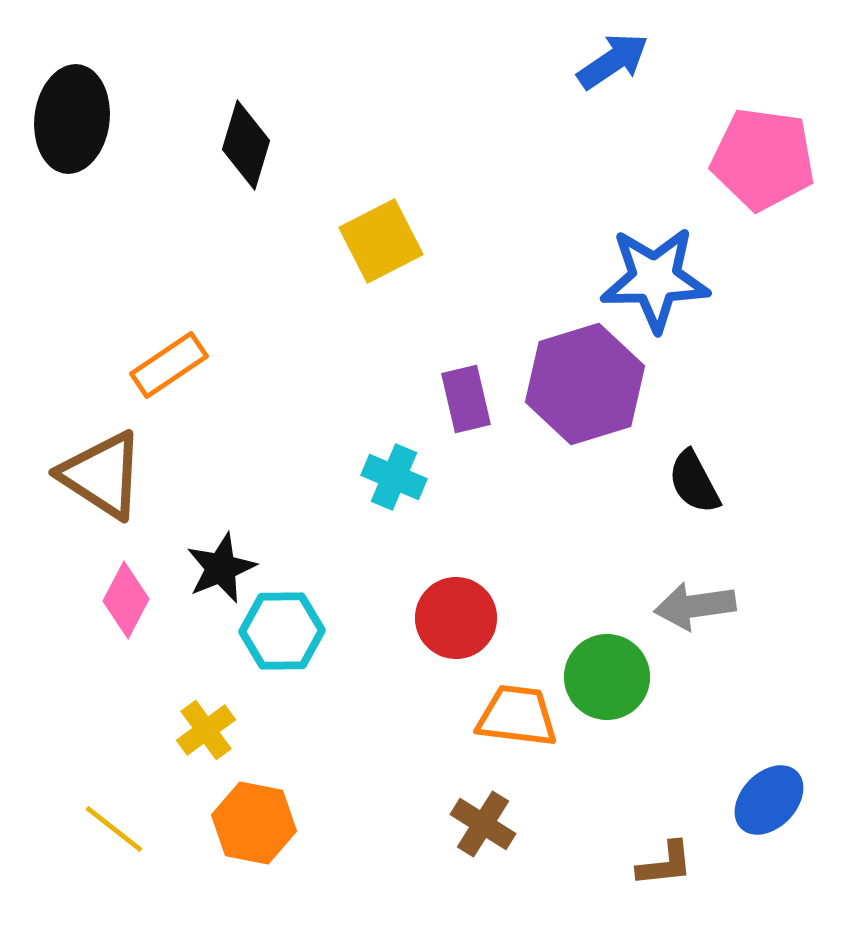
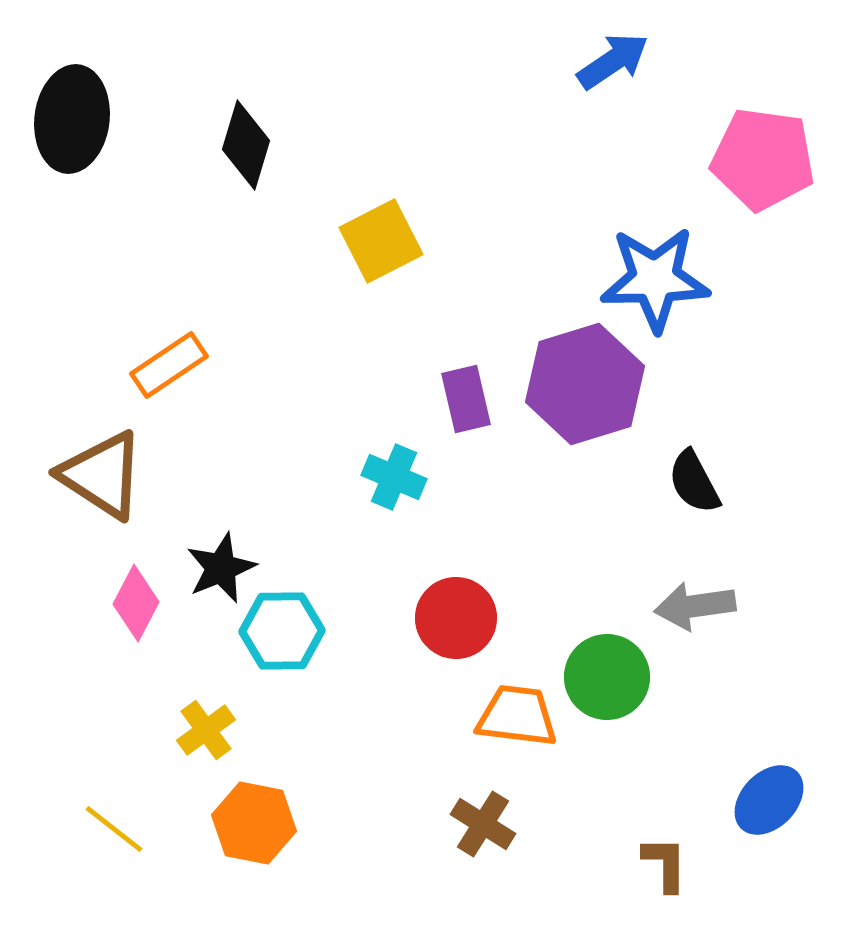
pink diamond: moved 10 px right, 3 px down
brown L-shape: rotated 84 degrees counterclockwise
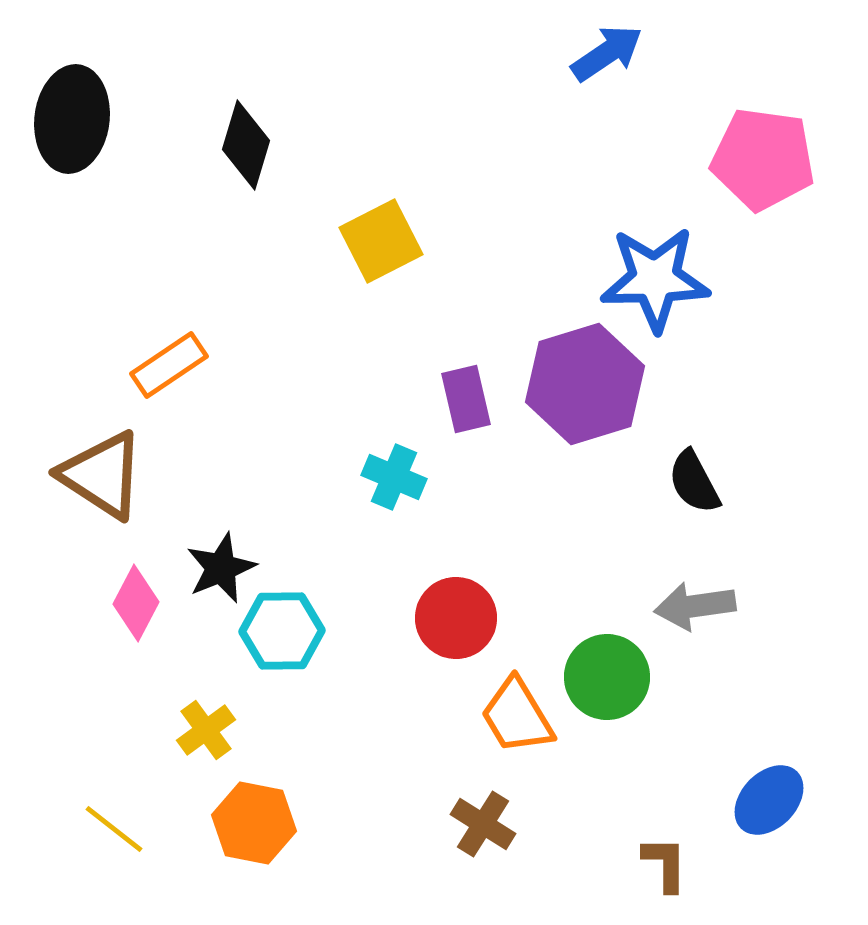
blue arrow: moved 6 px left, 8 px up
orange trapezoid: rotated 128 degrees counterclockwise
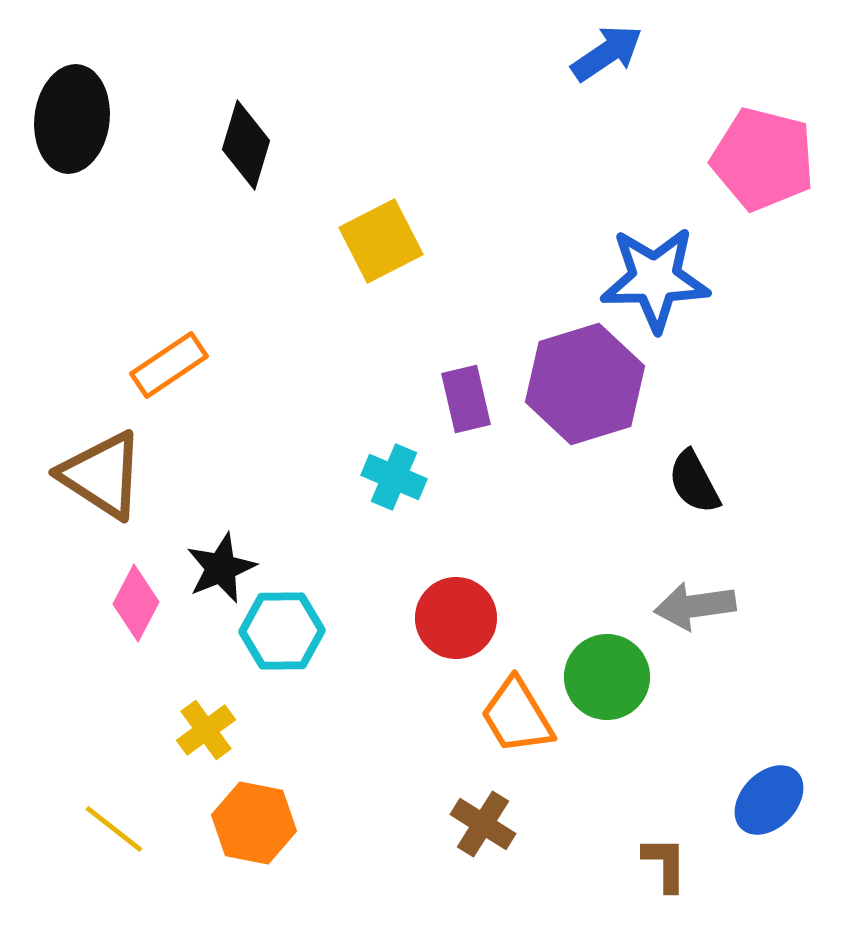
pink pentagon: rotated 6 degrees clockwise
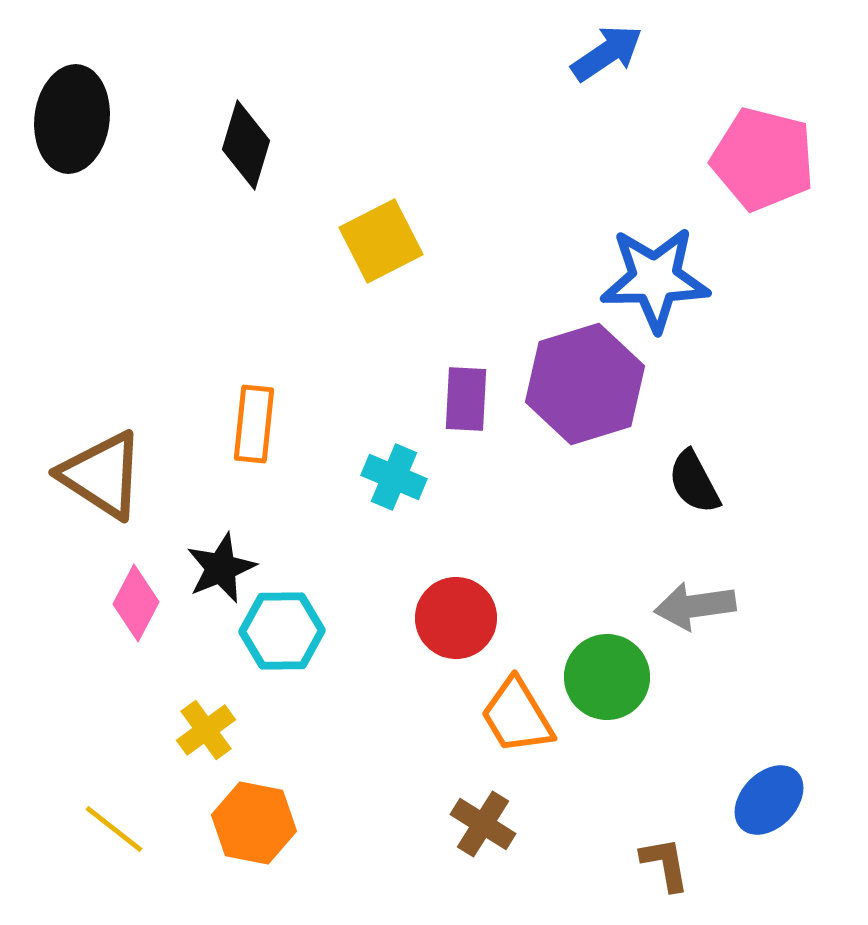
orange rectangle: moved 85 px right, 59 px down; rotated 50 degrees counterclockwise
purple rectangle: rotated 16 degrees clockwise
brown L-shape: rotated 10 degrees counterclockwise
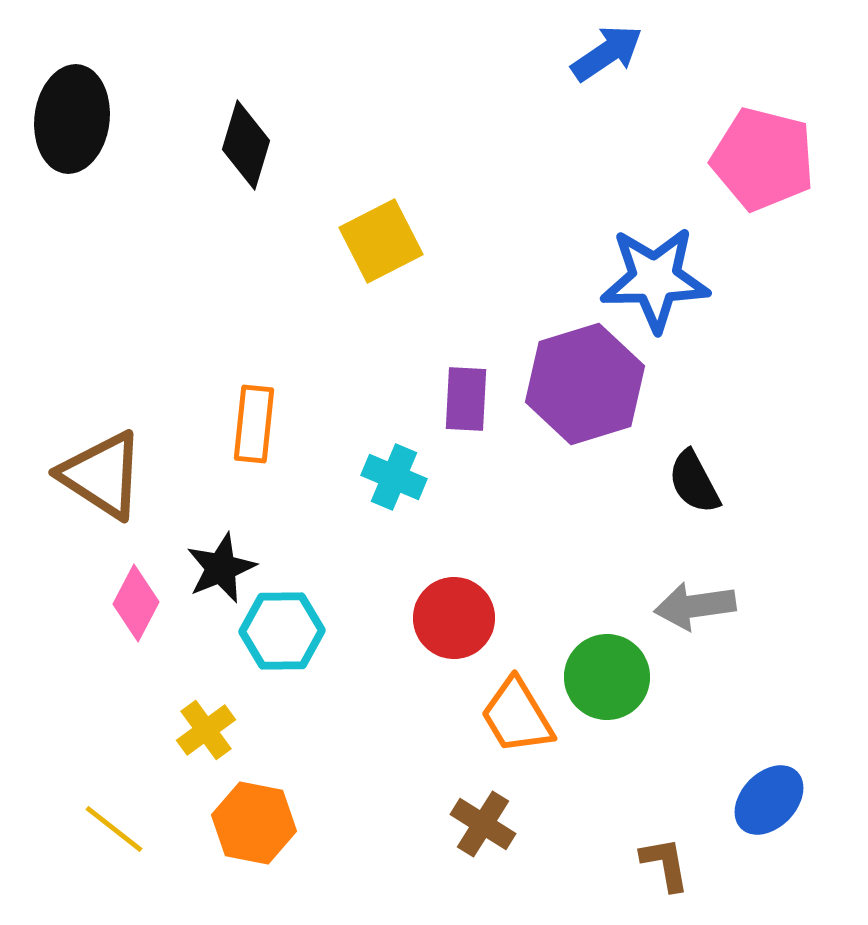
red circle: moved 2 px left
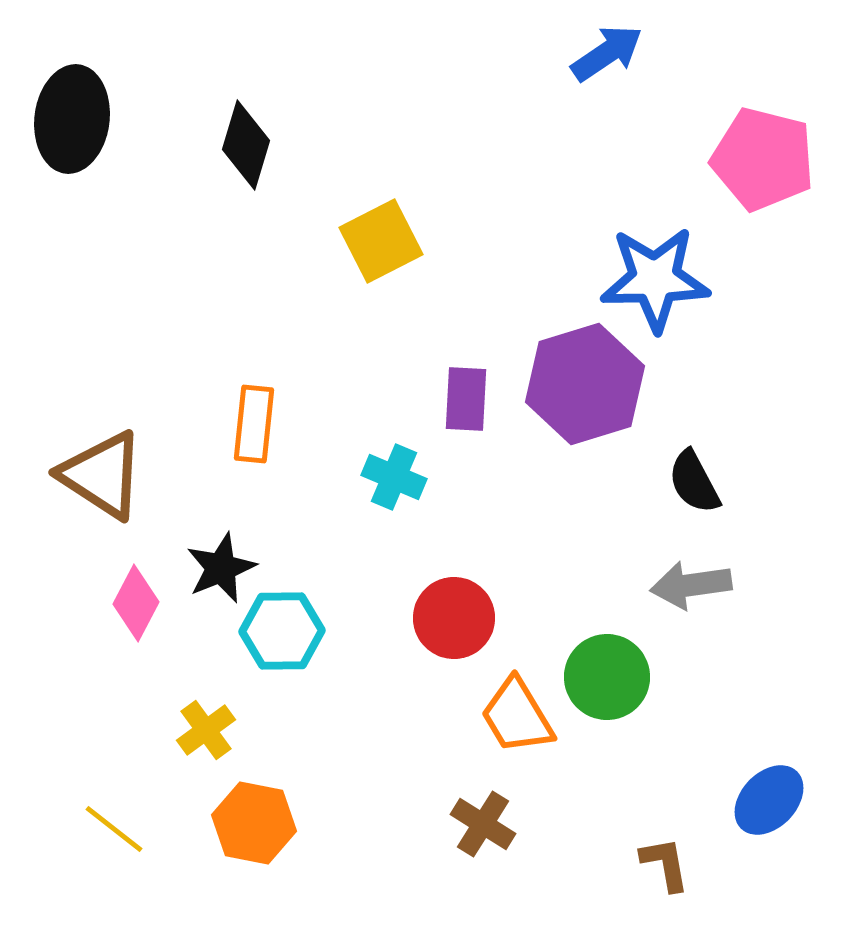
gray arrow: moved 4 px left, 21 px up
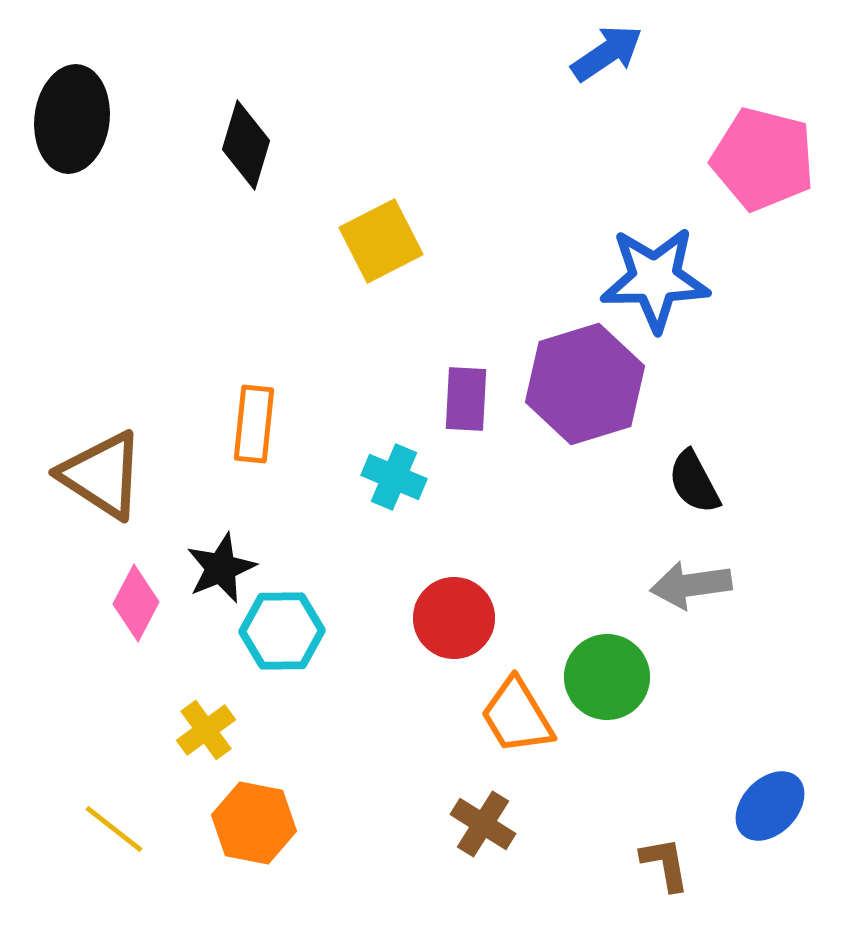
blue ellipse: moved 1 px right, 6 px down
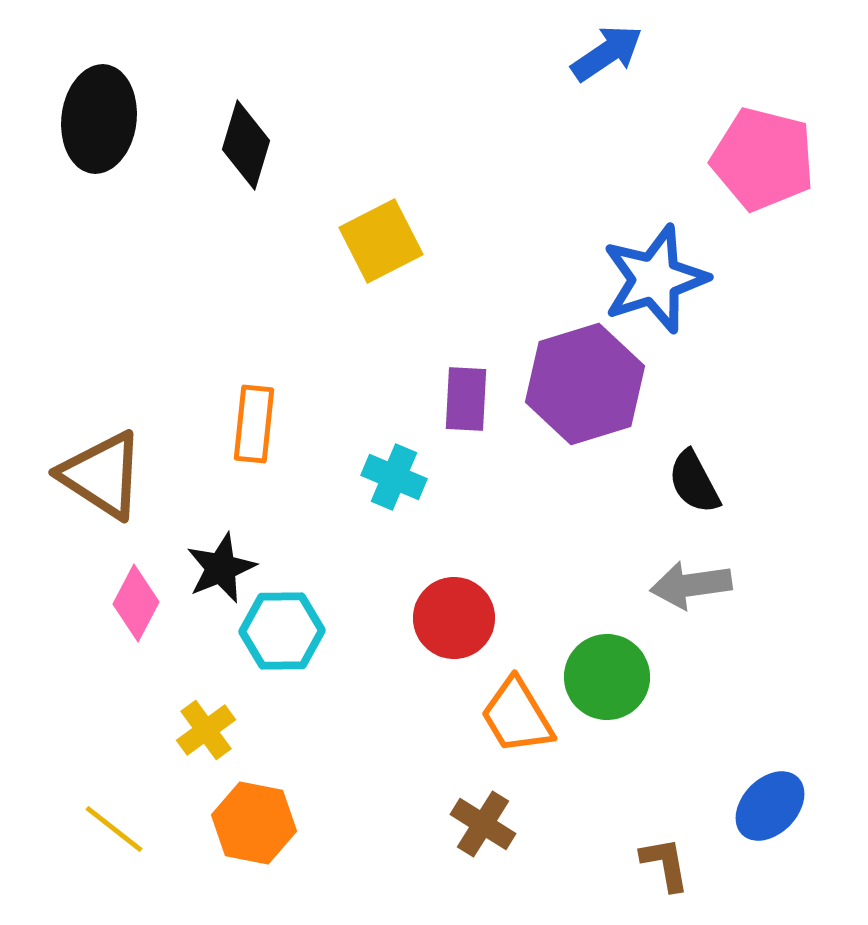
black ellipse: moved 27 px right
blue star: rotated 17 degrees counterclockwise
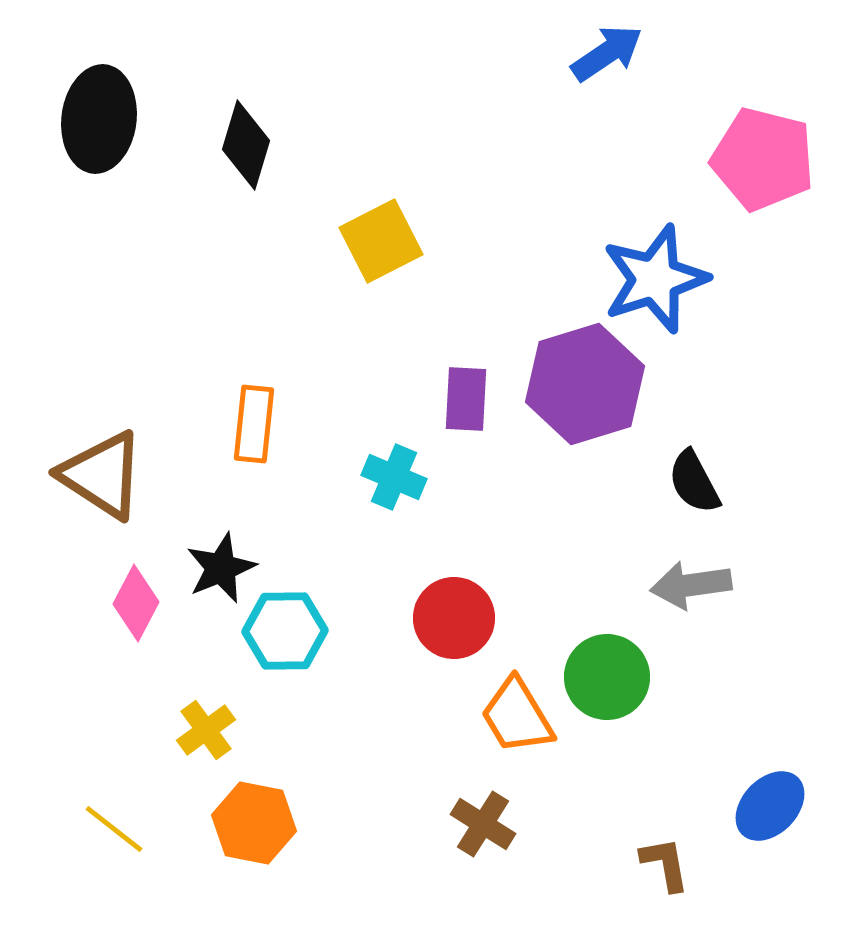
cyan hexagon: moved 3 px right
